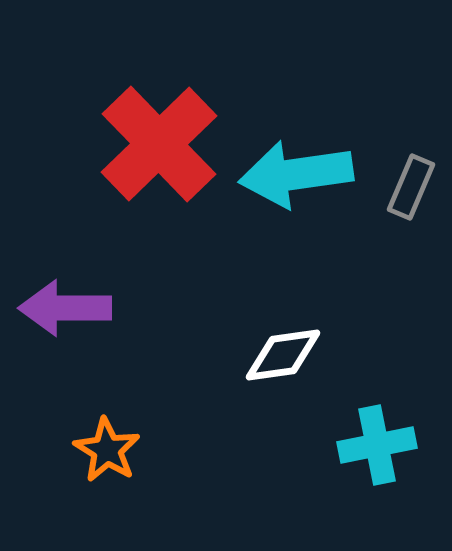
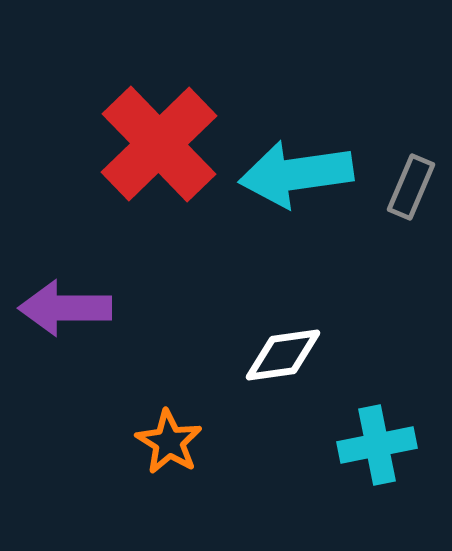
orange star: moved 62 px right, 8 px up
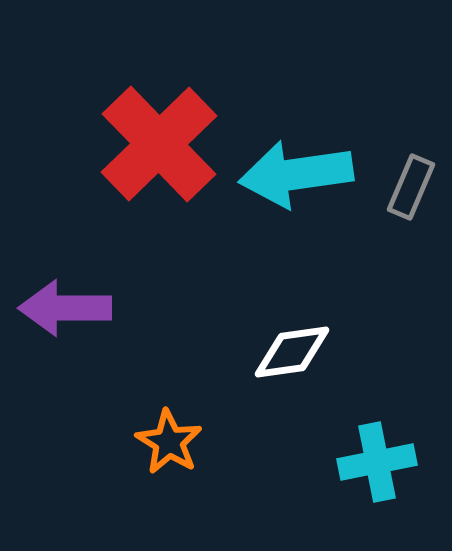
white diamond: moved 9 px right, 3 px up
cyan cross: moved 17 px down
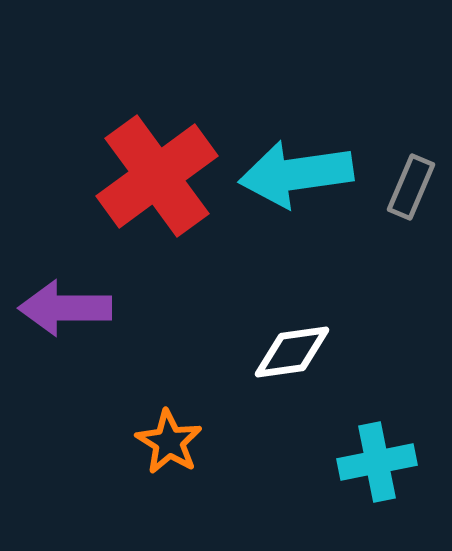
red cross: moved 2 px left, 32 px down; rotated 8 degrees clockwise
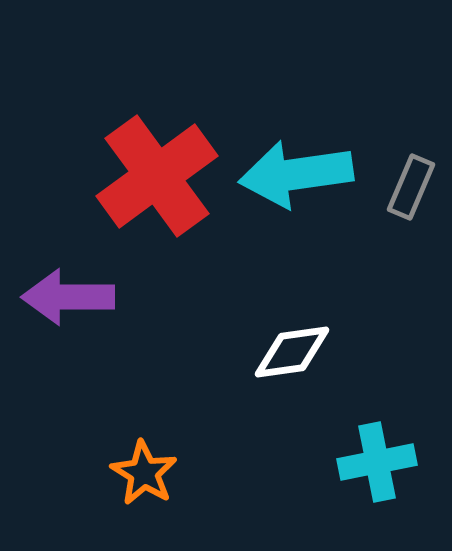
purple arrow: moved 3 px right, 11 px up
orange star: moved 25 px left, 31 px down
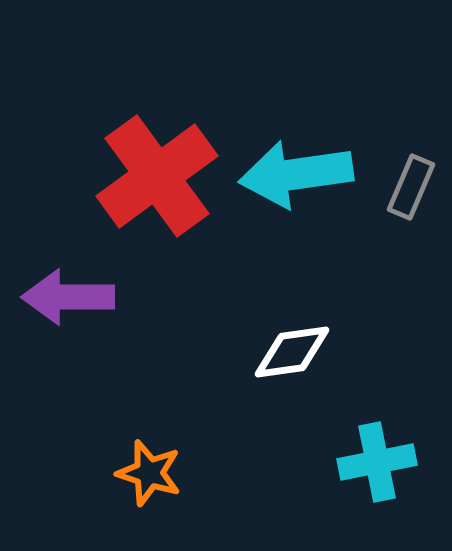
orange star: moved 5 px right; rotated 14 degrees counterclockwise
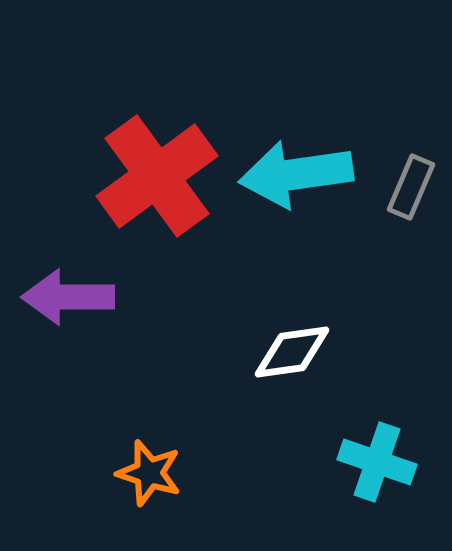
cyan cross: rotated 30 degrees clockwise
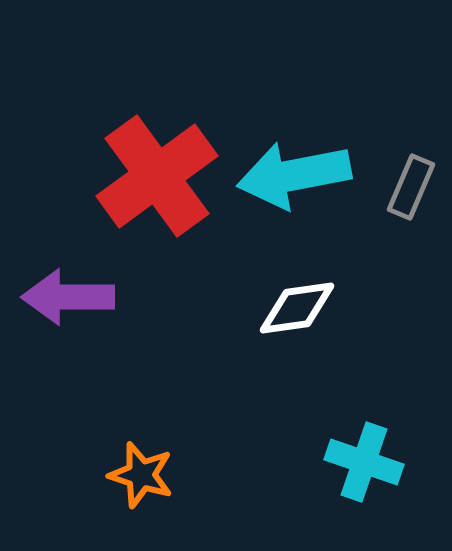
cyan arrow: moved 2 px left, 1 px down; rotated 3 degrees counterclockwise
white diamond: moved 5 px right, 44 px up
cyan cross: moved 13 px left
orange star: moved 8 px left, 2 px down
